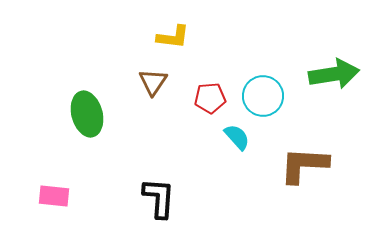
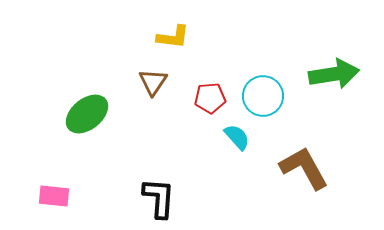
green ellipse: rotated 66 degrees clockwise
brown L-shape: moved 3 px down; rotated 58 degrees clockwise
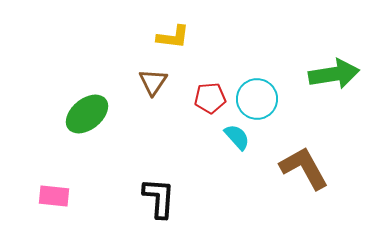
cyan circle: moved 6 px left, 3 px down
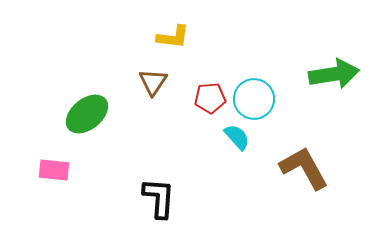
cyan circle: moved 3 px left
pink rectangle: moved 26 px up
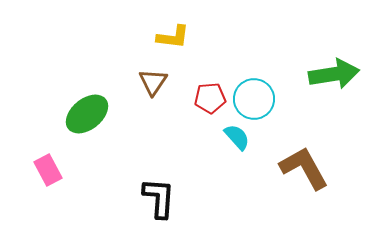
pink rectangle: moved 6 px left; rotated 56 degrees clockwise
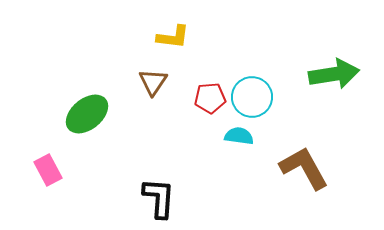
cyan circle: moved 2 px left, 2 px up
cyan semicircle: moved 2 px right, 1 px up; rotated 40 degrees counterclockwise
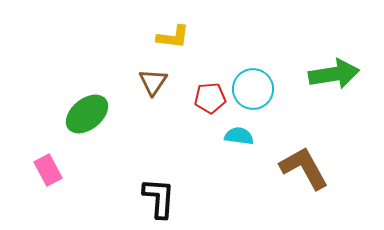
cyan circle: moved 1 px right, 8 px up
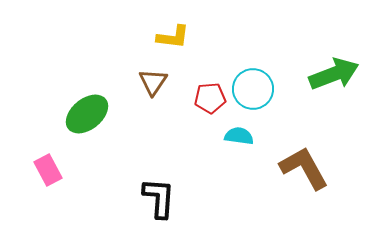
green arrow: rotated 12 degrees counterclockwise
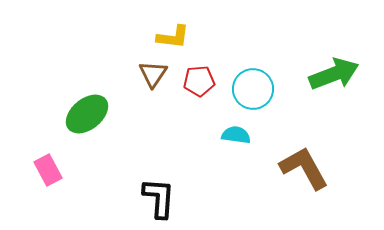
brown triangle: moved 8 px up
red pentagon: moved 11 px left, 17 px up
cyan semicircle: moved 3 px left, 1 px up
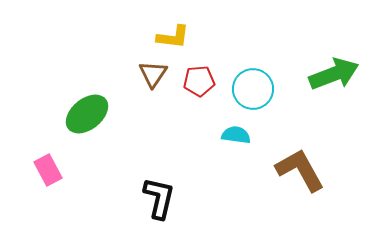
brown L-shape: moved 4 px left, 2 px down
black L-shape: rotated 9 degrees clockwise
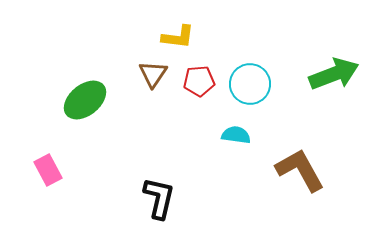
yellow L-shape: moved 5 px right
cyan circle: moved 3 px left, 5 px up
green ellipse: moved 2 px left, 14 px up
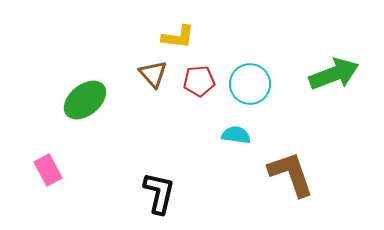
brown triangle: rotated 16 degrees counterclockwise
brown L-shape: moved 9 px left, 4 px down; rotated 10 degrees clockwise
black L-shape: moved 5 px up
